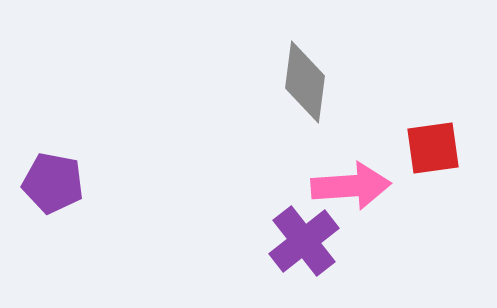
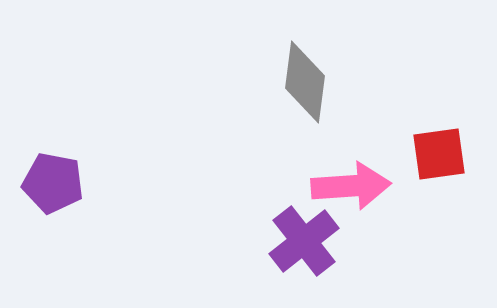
red square: moved 6 px right, 6 px down
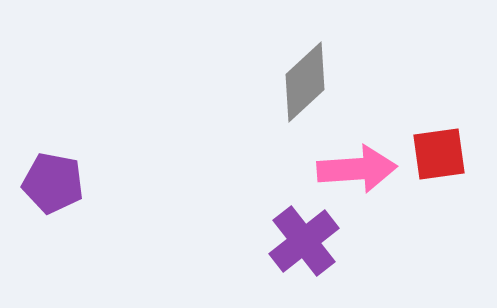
gray diamond: rotated 40 degrees clockwise
pink arrow: moved 6 px right, 17 px up
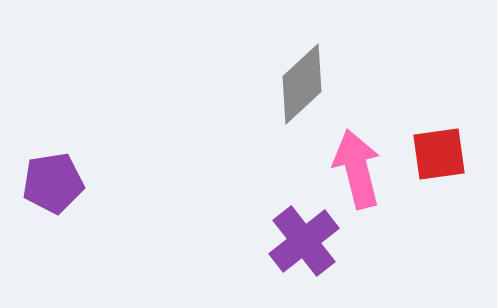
gray diamond: moved 3 px left, 2 px down
pink arrow: rotated 100 degrees counterclockwise
purple pentagon: rotated 20 degrees counterclockwise
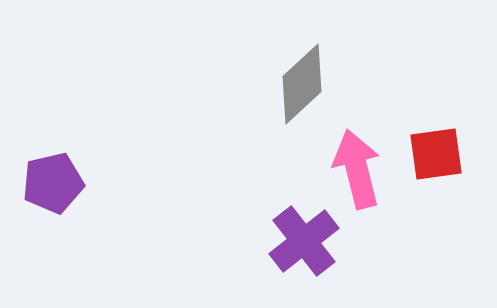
red square: moved 3 px left
purple pentagon: rotated 4 degrees counterclockwise
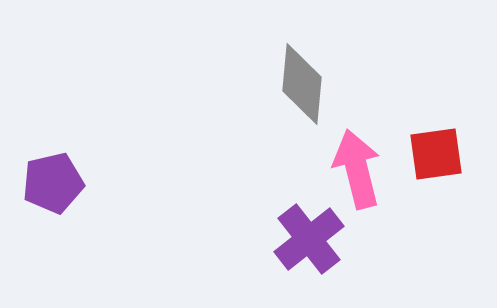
gray diamond: rotated 42 degrees counterclockwise
purple cross: moved 5 px right, 2 px up
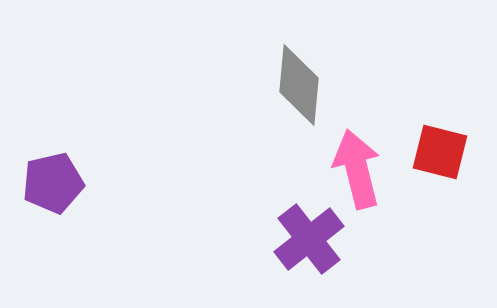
gray diamond: moved 3 px left, 1 px down
red square: moved 4 px right, 2 px up; rotated 22 degrees clockwise
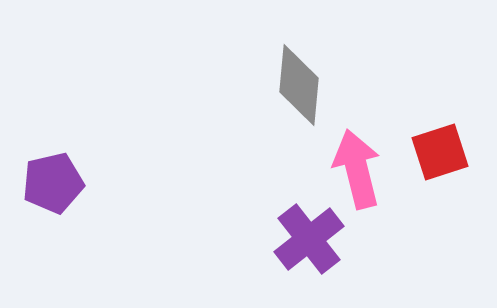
red square: rotated 32 degrees counterclockwise
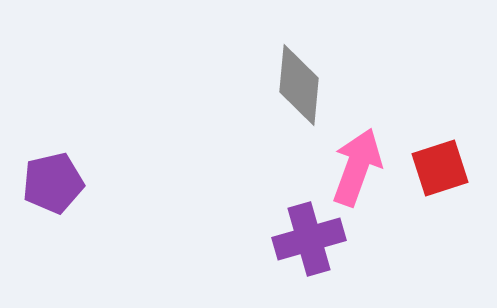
red square: moved 16 px down
pink arrow: moved 2 px up; rotated 34 degrees clockwise
purple cross: rotated 22 degrees clockwise
